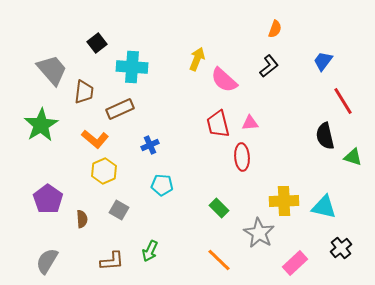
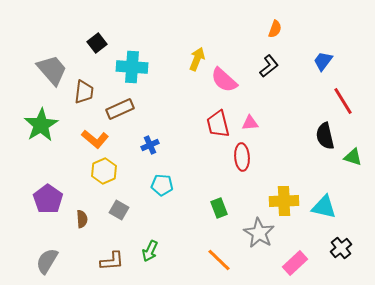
green rectangle: rotated 24 degrees clockwise
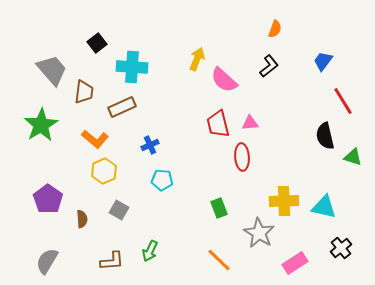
brown rectangle: moved 2 px right, 2 px up
cyan pentagon: moved 5 px up
pink rectangle: rotated 10 degrees clockwise
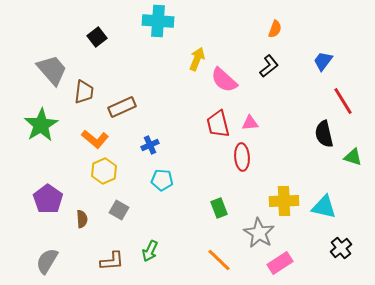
black square: moved 6 px up
cyan cross: moved 26 px right, 46 px up
black semicircle: moved 1 px left, 2 px up
pink rectangle: moved 15 px left
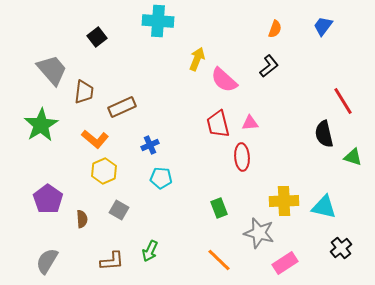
blue trapezoid: moved 35 px up
cyan pentagon: moved 1 px left, 2 px up
gray star: rotated 16 degrees counterclockwise
pink rectangle: moved 5 px right
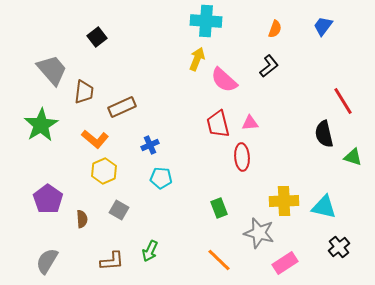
cyan cross: moved 48 px right
black cross: moved 2 px left, 1 px up
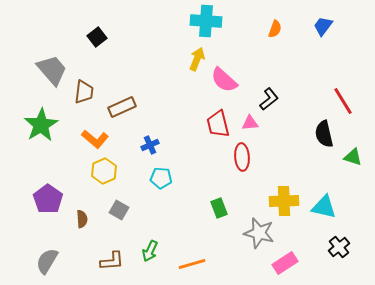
black L-shape: moved 33 px down
orange line: moved 27 px left, 4 px down; rotated 60 degrees counterclockwise
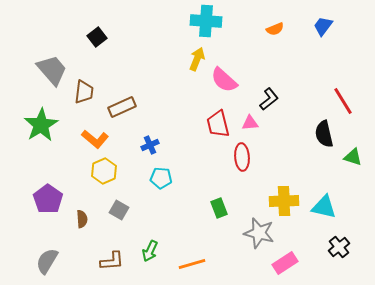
orange semicircle: rotated 48 degrees clockwise
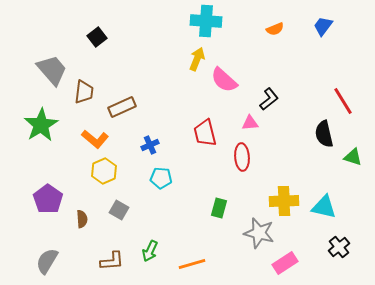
red trapezoid: moved 13 px left, 9 px down
green rectangle: rotated 36 degrees clockwise
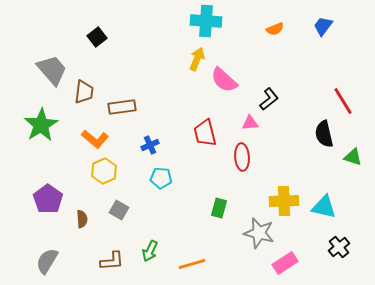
brown rectangle: rotated 16 degrees clockwise
